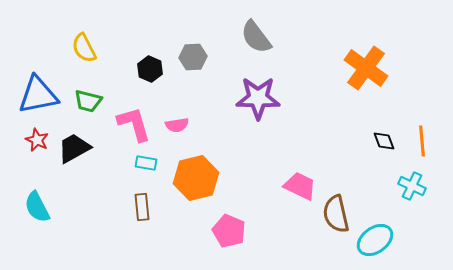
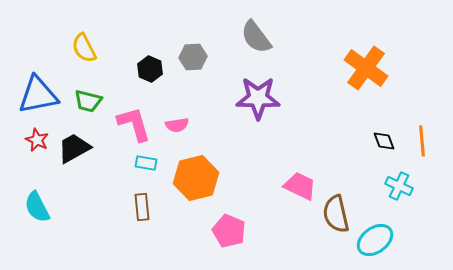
cyan cross: moved 13 px left
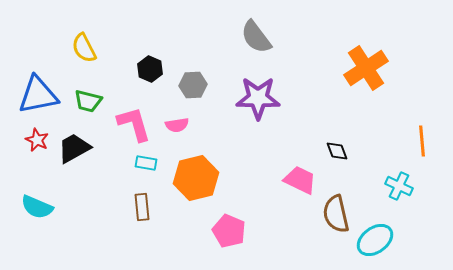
gray hexagon: moved 28 px down
orange cross: rotated 21 degrees clockwise
black diamond: moved 47 px left, 10 px down
pink trapezoid: moved 6 px up
cyan semicircle: rotated 40 degrees counterclockwise
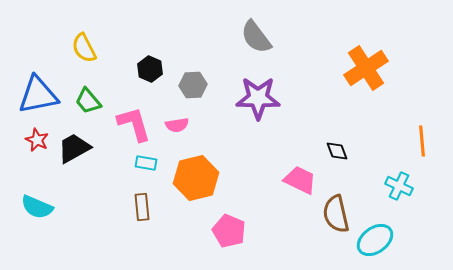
green trapezoid: rotated 36 degrees clockwise
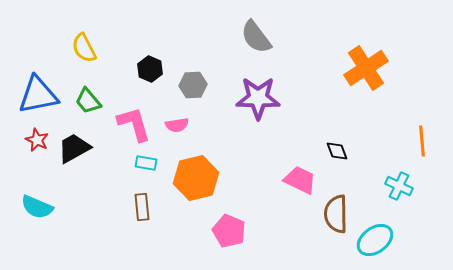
brown semicircle: rotated 12 degrees clockwise
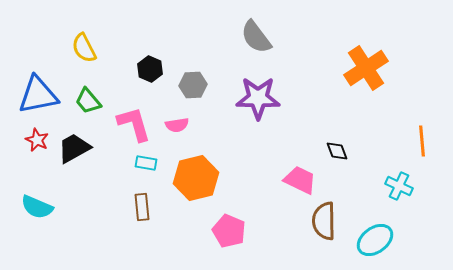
brown semicircle: moved 12 px left, 7 px down
